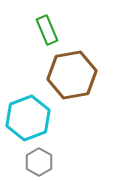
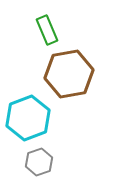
brown hexagon: moved 3 px left, 1 px up
gray hexagon: rotated 12 degrees clockwise
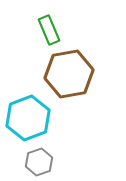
green rectangle: moved 2 px right
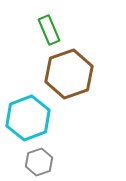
brown hexagon: rotated 9 degrees counterclockwise
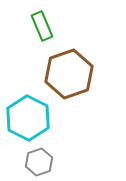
green rectangle: moved 7 px left, 4 px up
cyan hexagon: rotated 12 degrees counterclockwise
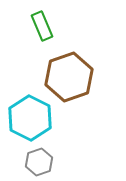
brown hexagon: moved 3 px down
cyan hexagon: moved 2 px right
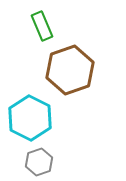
brown hexagon: moved 1 px right, 7 px up
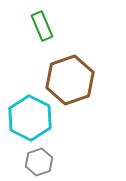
brown hexagon: moved 10 px down
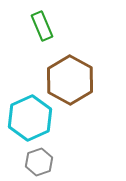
brown hexagon: rotated 12 degrees counterclockwise
cyan hexagon: rotated 9 degrees clockwise
